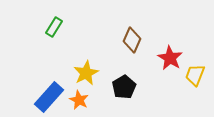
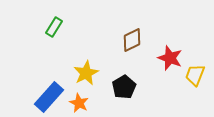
brown diamond: rotated 40 degrees clockwise
red star: rotated 10 degrees counterclockwise
orange star: moved 3 px down
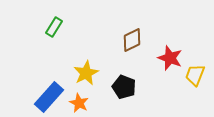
black pentagon: rotated 20 degrees counterclockwise
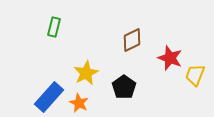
green rectangle: rotated 18 degrees counterclockwise
black pentagon: rotated 15 degrees clockwise
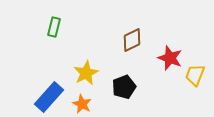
black pentagon: rotated 15 degrees clockwise
orange star: moved 3 px right, 1 px down
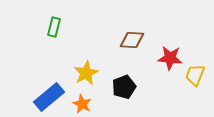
brown diamond: rotated 30 degrees clockwise
red star: rotated 15 degrees counterclockwise
blue rectangle: rotated 8 degrees clockwise
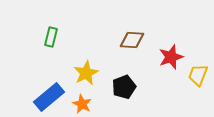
green rectangle: moved 3 px left, 10 px down
red star: moved 1 px right, 1 px up; rotated 25 degrees counterclockwise
yellow trapezoid: moved 3 px right
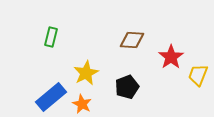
red star: rotated 15 degrees counterclockwise
black pentagon: moved 3 px right
blue rectangle: moved 2 px right
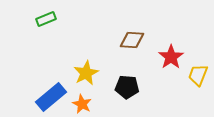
green rectangle: moved 5 px left, 18 px up; rotated 54 degrees clockwise
black pentagon: rotated 25 degrees clockwise
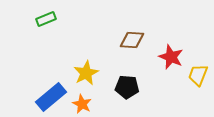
red star: rotated 15 degrees counterclockwise
